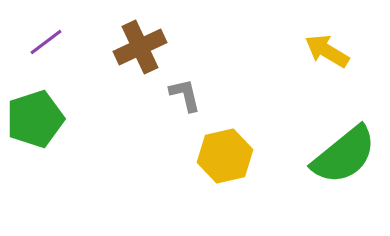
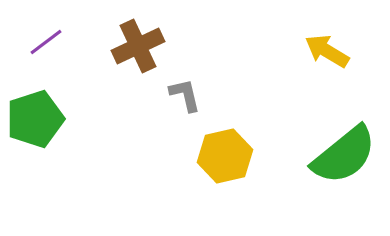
brown cross: moved 2 px left, 1 px up
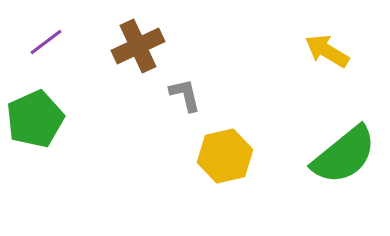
green pentagon: rotated 6 degrees counterclockwise
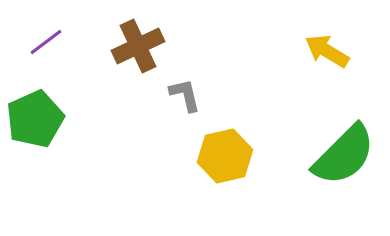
green semicircle: rotated 6 degrees counterclockwise
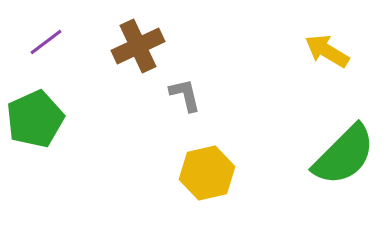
yellow hexagon: moved 18 px left, 17 px down
